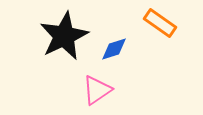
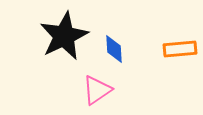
orange rectangle: moved 20 px right, 26 px down; rotated 40 degrees counterclockwise
blue diamond: rotated 76 degrees counterclockwise
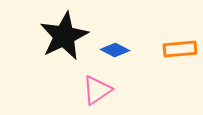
blue diamond: moved 1 px right, 1 px down; rotated 60 degrees counterclockwise
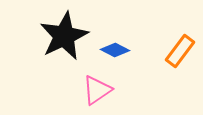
orange rectangle: moved 2 px down; rotated 48 degrees counterclockwise
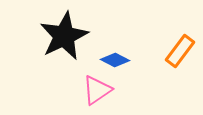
blue diamond: moved 10 px down
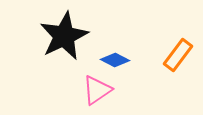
orange rectangle: moved 2 px left, 4 px down
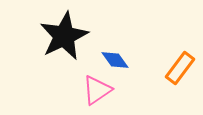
orange rectangle: moved 2 px right, 13 px down
blue diamond: rotated 28 degrees clockwise
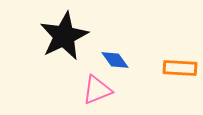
orange rectangle: rotated 56 degrees clockwise
pink triangle: rotated 12 degrees clockwise
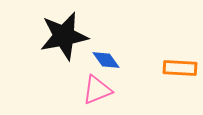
black star: rotated 15 degrees clockwise
blue diamond: moved 9 px left
